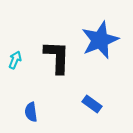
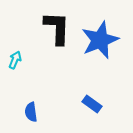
black L-shape: moved 29 px up
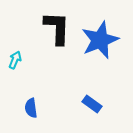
blue semicircle: moved 4 px up
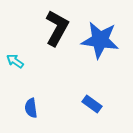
black L-shape: rotated 27 degrees clockwise
blue star: rotated 30 degrees clockwise
cyan arrow: moved 1 px down; rotated 78 degrees counterclockwise
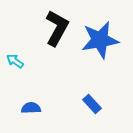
blue star: rotated 18 degrees counterclockwise
blue rectangle: rotated 12 degrees clockwise
blue semicircle: rotated 96 degrees clockwise
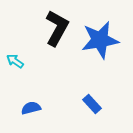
blue semicircle: rotated 12 degrees counterclockwise
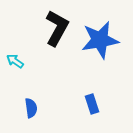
blue rectangle: rotated 24 degrees clockwise
blue semicircle: rotated 96 degrees clockwise
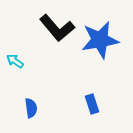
black L-shape: rotated 111 degrees clockwise
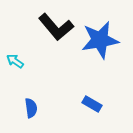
black L-shape: moved 1 px left, 1 px up
blue rectangle: rotated 42 degrees counterclockwise
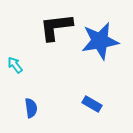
black L-shape: rotated 123 degrees clockwise
blue star: moved 1 px down
cyan arrow: moved 4 px down; rotated 18 degrees clockwise
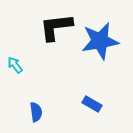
blue semicircle: moved 5 px right, 4 px down
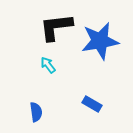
cyan arrow: moved 33 px right
